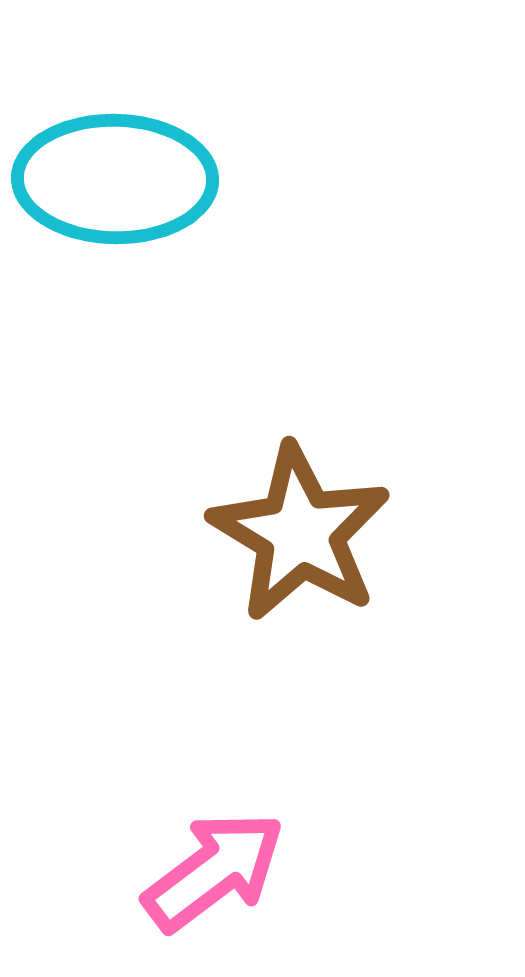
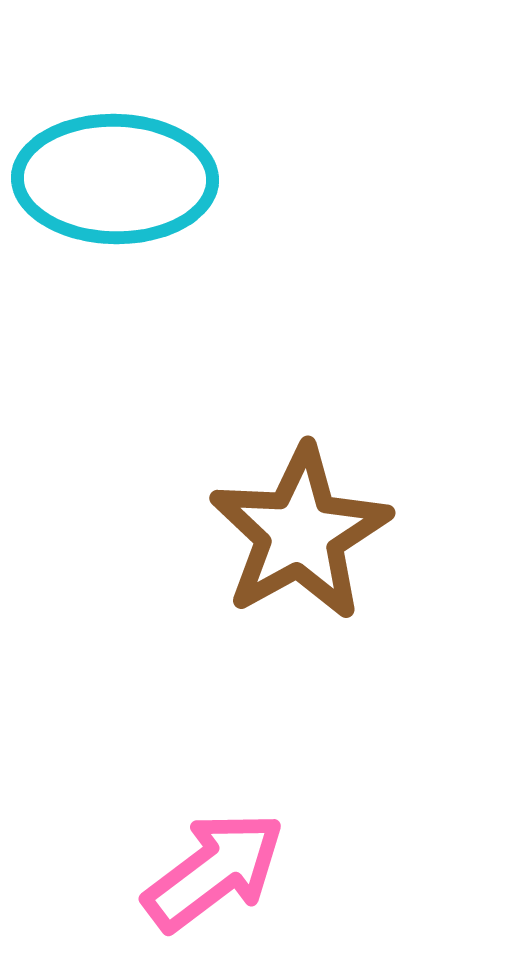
brown star: rotated 12 degrees clockwise
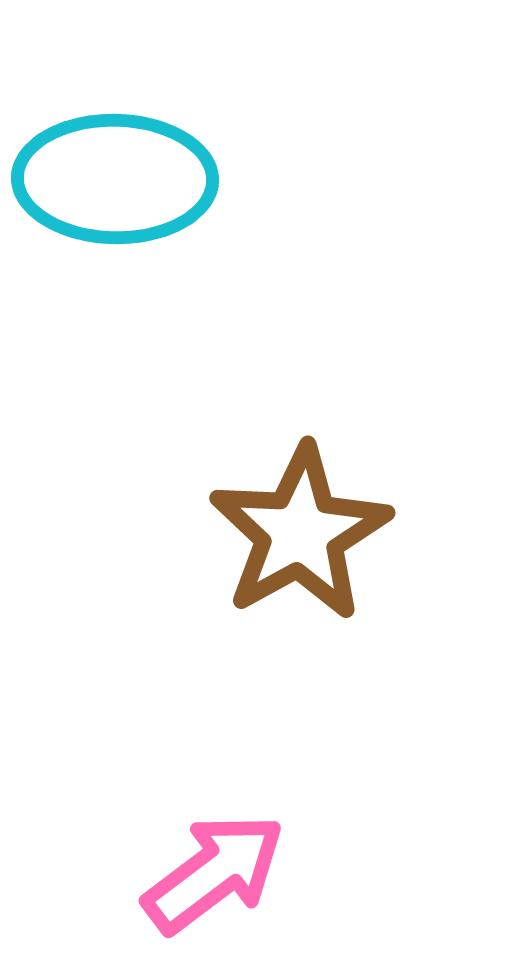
pink arrow: moved 2 px down
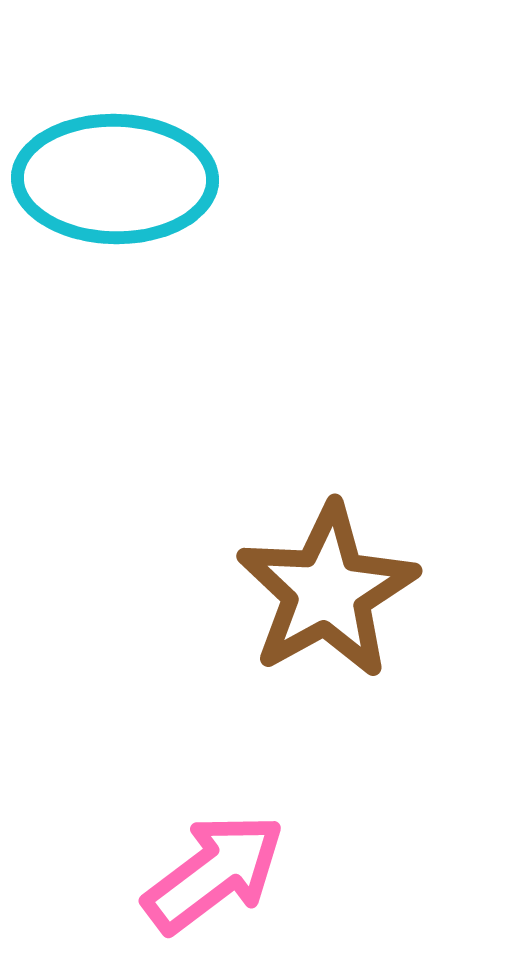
brown star: moved 27 px right, 58 px down
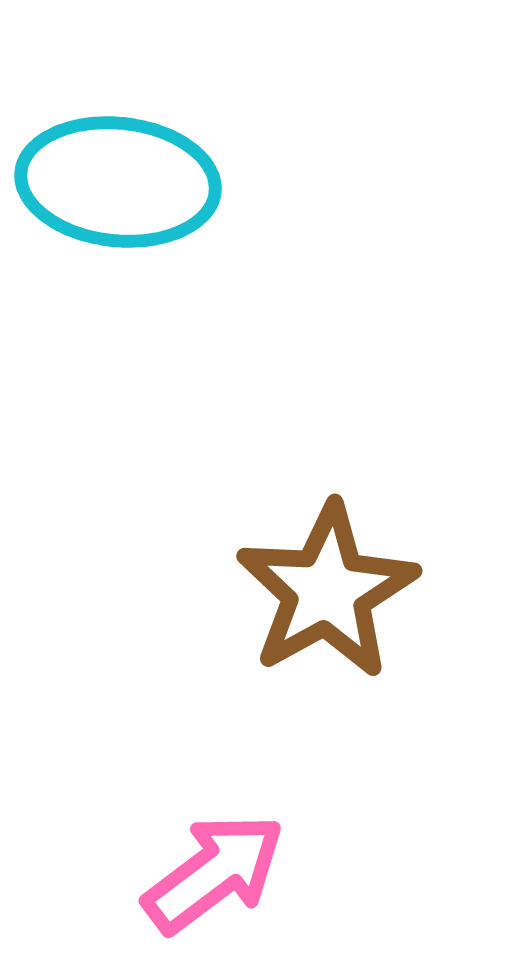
cyan ellipse: moved 3 px right, 3 px down; rotated 5 degrees clockwise
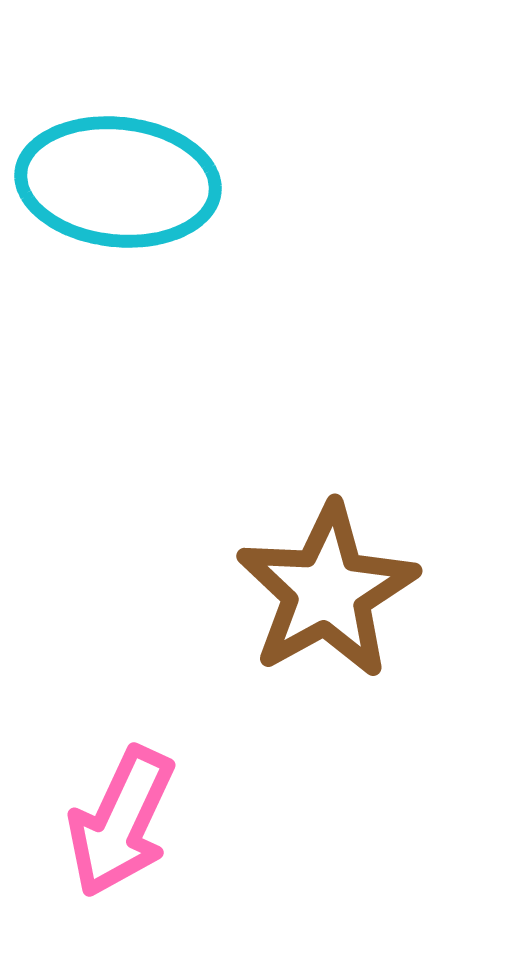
pink arrow: moved 93 px left, 51 px up; rotated 152 degrees clockwise
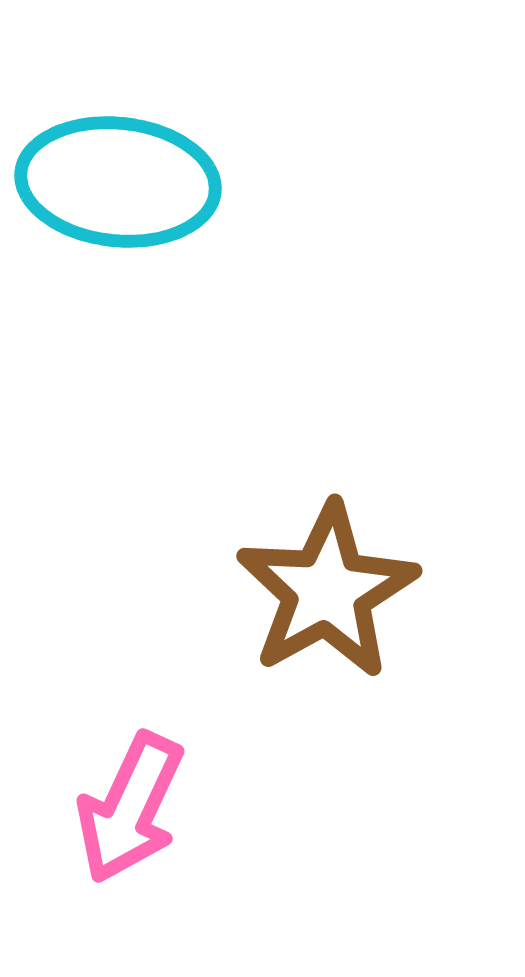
pink arrow: moved 9 px right, 14 px up
